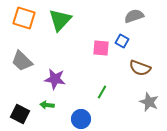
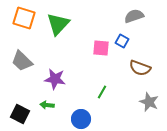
green triangle: moved 2 px left, 4 px down
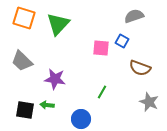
black square: moved 5 px right, 4 px up; rotated 18 degrees counterclockwise
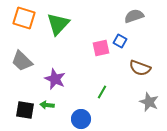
blue square: moved 2 px left
pink square: rotated 18 degrees counterclockwise
purple star: rotated 15 degrees clockwise
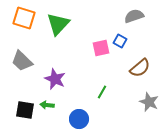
brown semicircle: rotated 60 degrees counterclockwise
blue circle: moved 2 px left
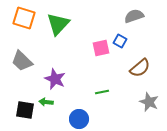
green line: rotated 48 degrees clockwise
green arrow: moved 1 px left, 3 px up
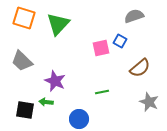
purple star: moved 2 px down
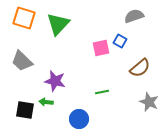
purple star: rotated 10 degrees counterclockwise
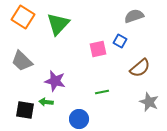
orange square: moved 1 px left, 1 px up; rotated 15 degrees clockwise
pink square: moved 3 px left, 1 px down
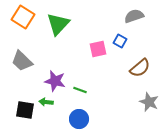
green line: moved 22 px left, 2 px up; rotated 32 degrees clockwise
